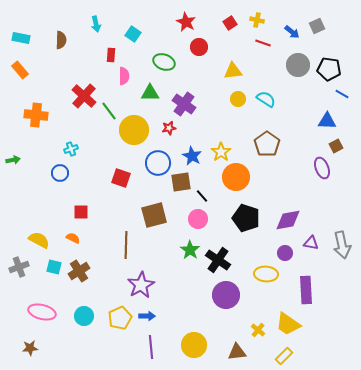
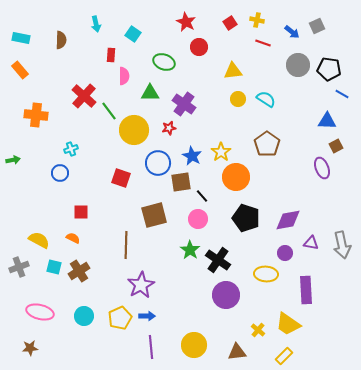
pink ellipse at (42, 312): moved 2 px left
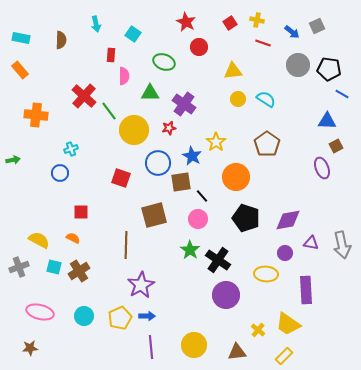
yellow star at (221, 152): moved 5 px left, 10 px up
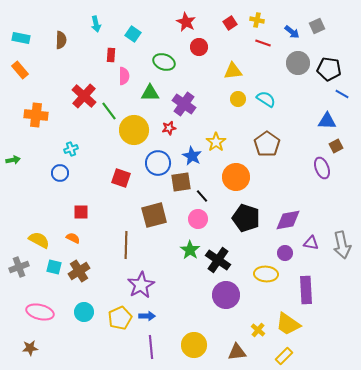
gray circle at (298, 65): moved 2 px up
cyan circle at (84, 316): moved 4 px up
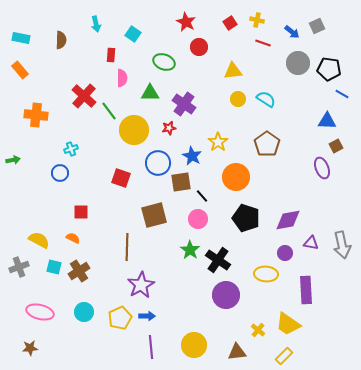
pink semicircle at (124, 76): moved 2 px left, 2 px down
yellow star at (216, 142): moved 2 px right
brown line at (126, 245): moved 1 px right, 2 px down
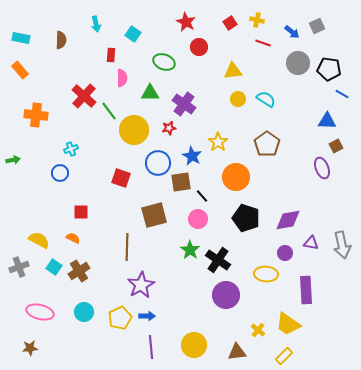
cyan square at (54, 267): rotated 21 degrees clockwise
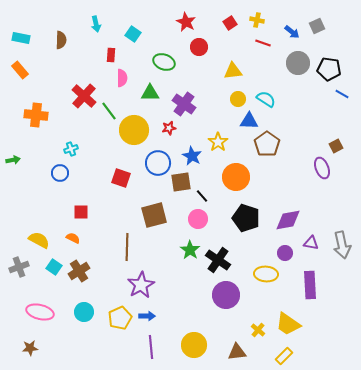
blue triangle at (327, 121): moved 78 px left
purple rectangle at (306, 290): moved 4 px right, 5 px up
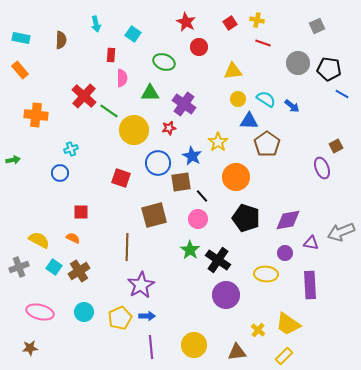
blue arrow at (292, 32): moved 74 px down
green line at (109, 111): rotated 18 degrees counterclockwise
gray arrow at (342, 245): moved 1 px left, 13 px up; rotated 80 degrees clockwise
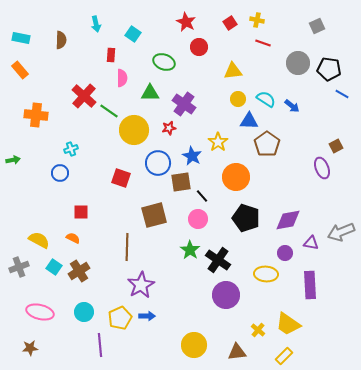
purple line at (151, 347): moved 51 px left, 2 px up
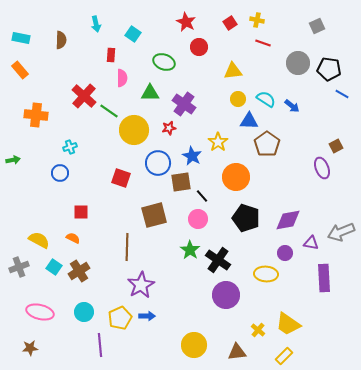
cyan cross at (71, 149): moved 1 px left, 2 px up
purple rectangle at (310, 285): moved 14 px right, 7 px up
